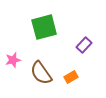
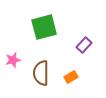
brown semicircle: rotated 35 degrees clockwise
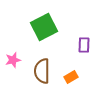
green square: rotated 12 degrees counterclockwise
purple rectangle: rotated 42 degrees counterclockwise
brown semicircle: moved 1 px right, 2 px up
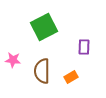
purple rectangle: moved 2 px down
pink star: rotated 21 degrees clockwise
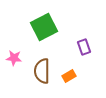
purple rectangle: rotated 21 degrees counterclockwise
pink star: moved 1 px right, 2 px up
orange rectangle: moved 2 px left, 1 px up
